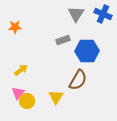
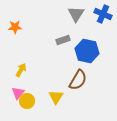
blue hexagon: rotated 15 degrees clockwise
yellow arrow: rotated 24 degrees counterclockwise
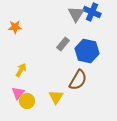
blue cross: moved 11 px left, 2 px up
gray rectangle: moved 4 px down; rotated 32 degrees counterclockwise
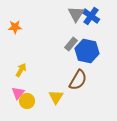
blue cross: moved 1 px left, 4 px down; rotated 12 degrees clockwise
gray rectangle: moved 8 px right
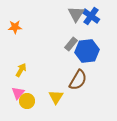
blue hexagon: rotated 20 degrees counterclockwise
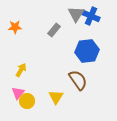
blue cross: rotated 12 degrees counterclockwise
gray rectangle: moved 17 px left, 14 px up
brown semicircle: rotated 65 degrees counterclockwise
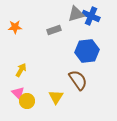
gray triangle: rotated 42 degrees clockwise
gray rectangle: rotated 32 degrees clockwise
pink triangle: rotated 24 degrees counterclockwise
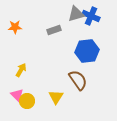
pink triangle: moved 1 px left, 2 px down
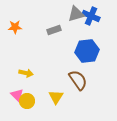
yellow arrow: moved 5 px right, 3 px down; rotated 72 degrees clockwise
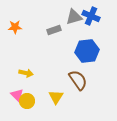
gray triangle: moved 2 px left, 3 px down
